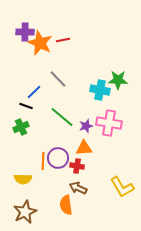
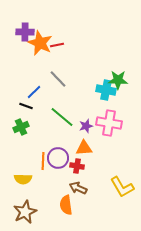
red line: moved 6 px left, 5 px down
cyan cross: moved 6 px right
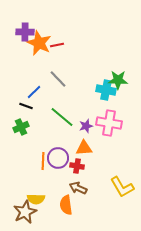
orange star: moved 1 px left
yellow semicircle: moved 13 px right, 20 px down
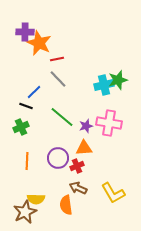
red line: moved 14 px down
green star: rotated 18 degrees counterclockwise
cyan cross: moved 2 px left, 5 px up; rotated 24 degrees counterclockwise
orange line: moved 16 px left
red cross: rotated 32 degrees counterclockwise
yellow L-shape: moved 9 px left, 6 px down
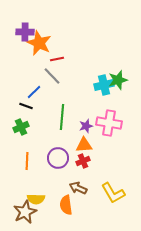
gray line: moved 6 px left, 3 px up
green line: rotated 55 degrees clockwise
orange triangle: moved 3 px up
red cross: moved 6 px right, 5 px up
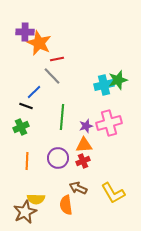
pink cross: rotated 25 degrees counterclockwise
